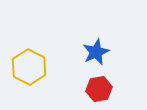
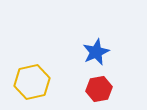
yellow hexagon: moved 3 px right, 15 px down; rotated 20 degrees clockwise
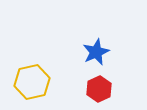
red hexagon: rotated 15 degrees counterclockwise
